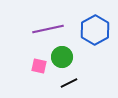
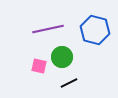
blue hexagon: rotated 16 degrees counterclockwise
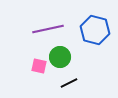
green circle: moved 2 px left
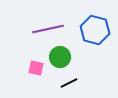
pink square: moved 3 px left, 2 px down
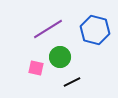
purple line: rotated 20 degrees counterclockwise
black line: moved 3 px right, 1 px up
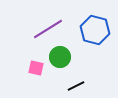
black line: moved 4 px right, 4 px down
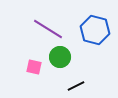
purple line: rotated 64 degrees clockwise
pink square: moved 2 px left, 1 px up
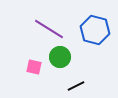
purple line: moved 1 px right
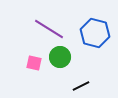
blue hexagon: moved 3 px down
pink square: moved 4 px up
black line: moved 5 px right
